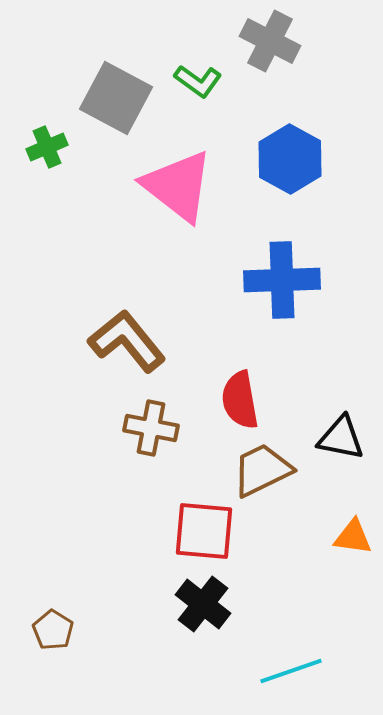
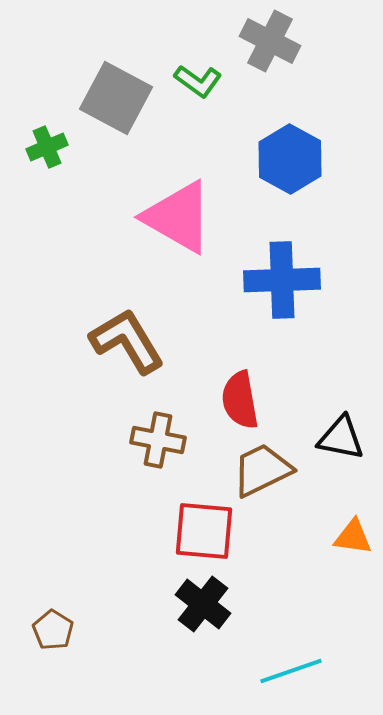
pink triangle: moved 31 px down; rotated 8 degrees counterclockwise
brown L-shape: rotated 8 degrees clockwise
brown cross: moved 7 px right, 12 px down
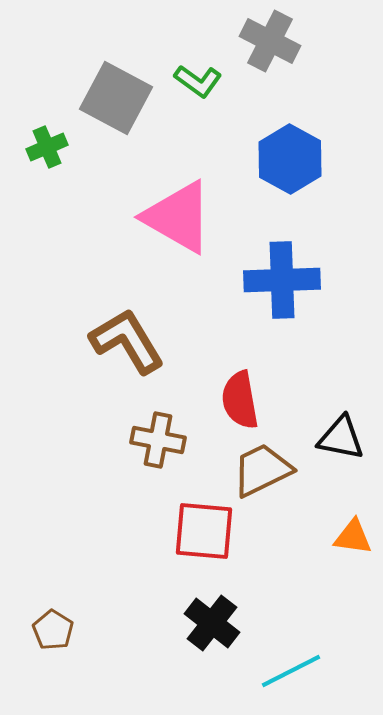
black cross: moved 9 px right, 19 px down
cyan line: rotated 8 degrees counterclockwise
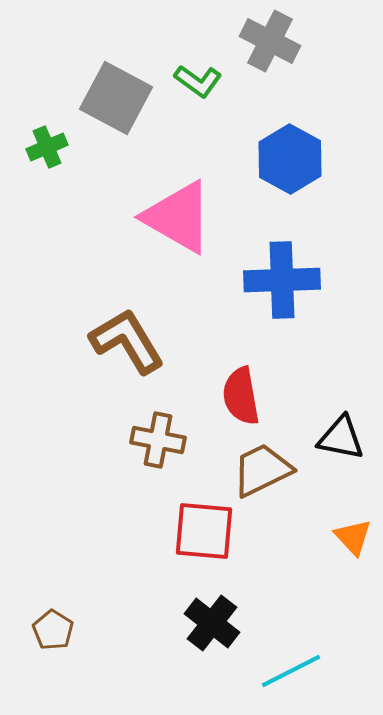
red semicircle: moved 1 px right, 4 px up
orange triangle: rotated 39 degrees clockwise
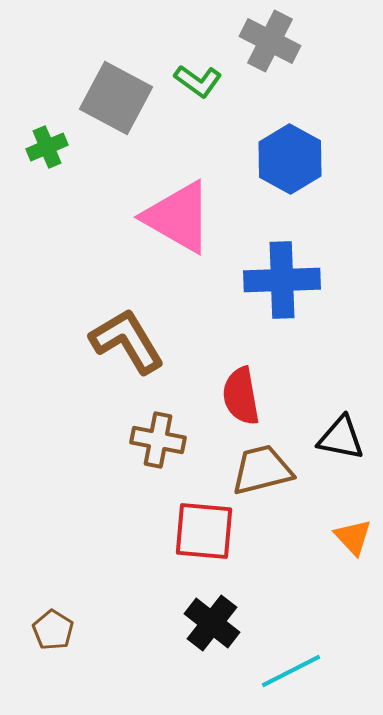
brown trapezoid: rotated 12 degrees clockwise
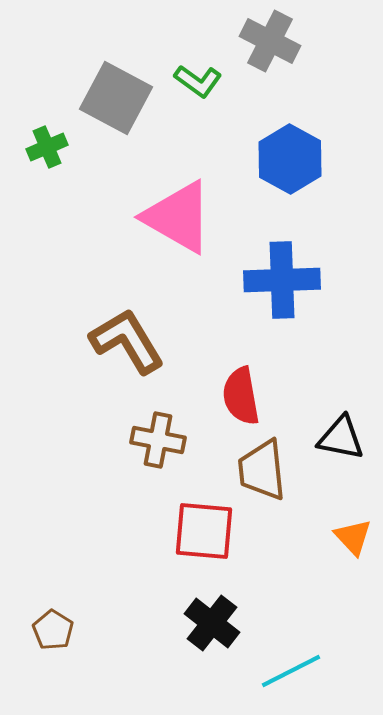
brown trapezoid: rotated 82 degrees counterclockwise
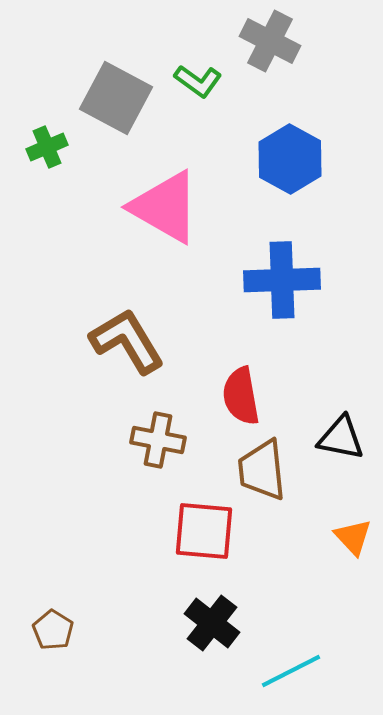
pink triangle: moved 13 px left, 10 px up
